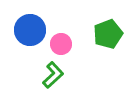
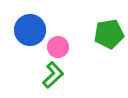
green pentagon: moved 1 px right; rotated 12 degrees clockwise
pink circle: moved 3 px left, 3 px down
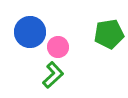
blue circle: moved 2 px down
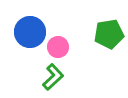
green L-shape: moved 2 px down
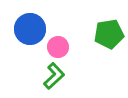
blue circle: moved 3 px up
green L-shape: moved 1 px right, 1 px up
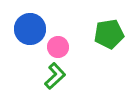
green L-shape: moved 1 px right
